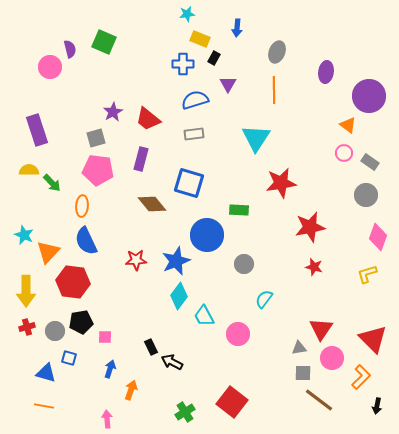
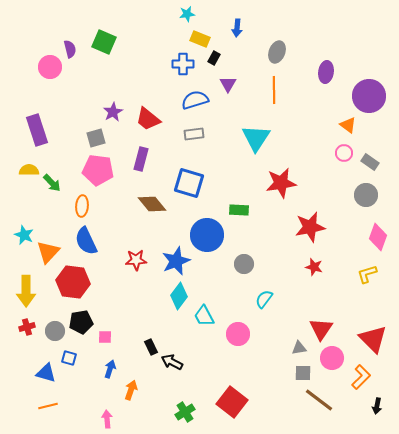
orange line at (44, 406): moved 4 px right; rotated 24 degrees counterclockwise
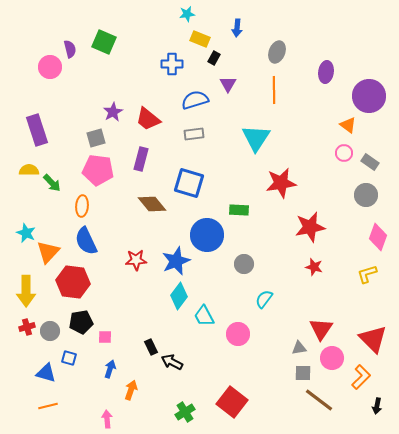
blue cross at (183, 64): moved 11 px left
cyan star at (24, 235): moved 2 px right, 2 px up
gray circle at (55, 331): moved 5 px left
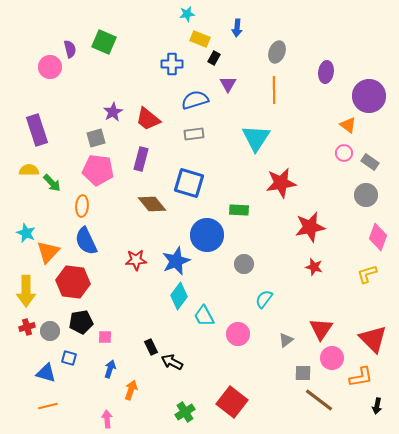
gray triangle at (299, 348): moved 13 px left, 8 px up; rotated 28 degrees counterclockwise
orange L-shape at (361, 377): rotated 35 degrees clockwise
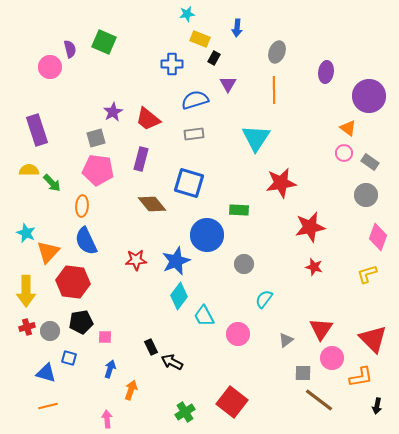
orange triangle at (348, 125): moved 3 px down
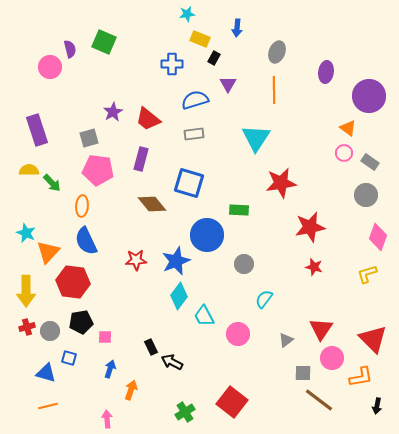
gray square at (96, 138): moved 7 px left
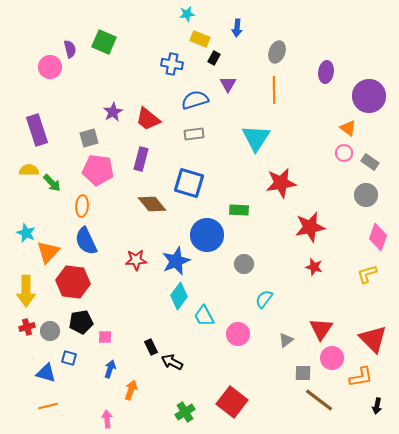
blue cross at (172, 64): rotated 10 degrees clockwise
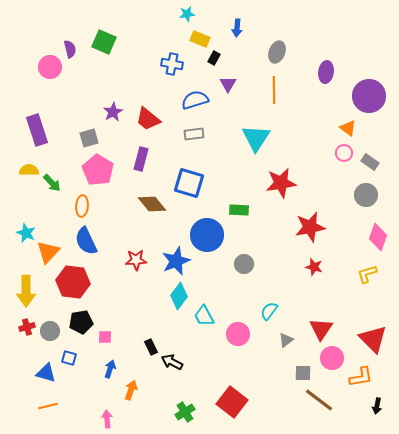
pink pentagon at (98, 170): rotated 24 degrees clockwise
cyan semicircle at (264, 299): moved 5 px right, 12 px down
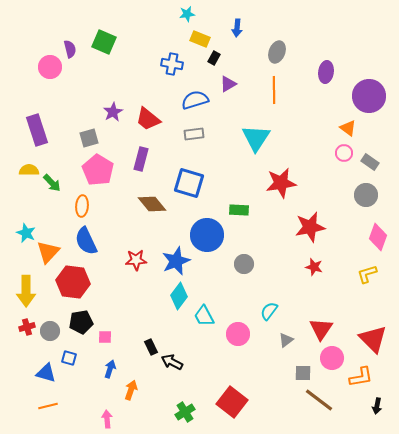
purple triangle at (228, 84): rotated 30 degrees clockwise
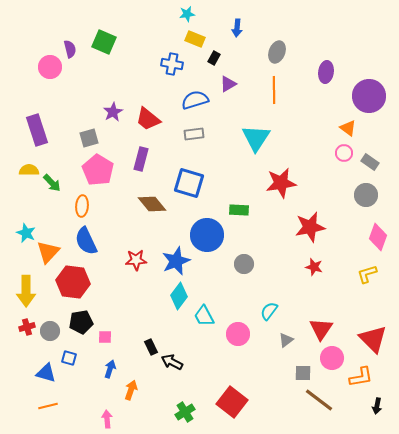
yellow rectangle at (200, 39): moved 5 px left
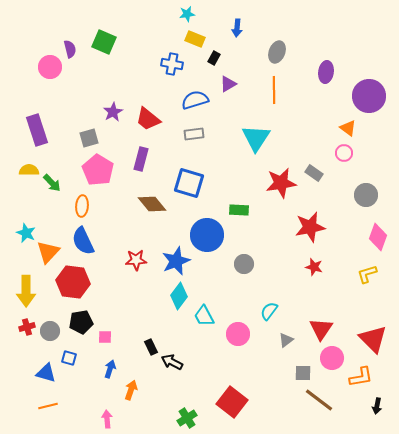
gray rectangle at (370, 162): moved 56 px left, 11 px down
blue semicircle at (86, 241): moved 3 px left
green cross at (185, 412): moved 2 px right, 6 px down
